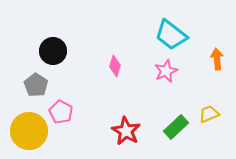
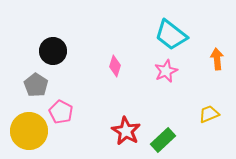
green rectangle: moved 13 px left, 13 px down
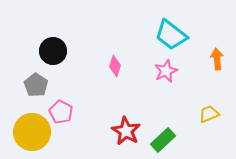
yellow circle: moved 3 px right, 1 px down
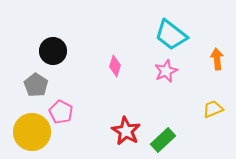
yellow trapezoid: moved 4 px right, 5 px up
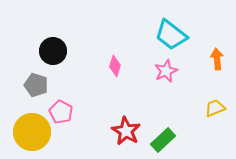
gray pentagon: rotated 15 degrees counterclockwise
yellow trapezoid: moved 2 px right, 1 px up
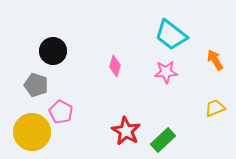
orange arrow: moved 2 px left, 1 px down; rotated 25 degrees counterclockwise
pink star: moved 1 px down; rotated 20 degrees clockwise
